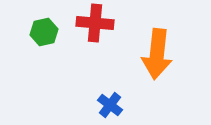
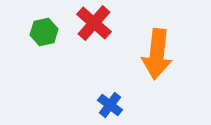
red cross: moved 1 px left; rotated 36 degrees clockwise
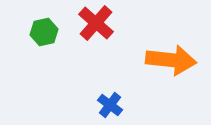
red cross: moved 2 px right
orange arrow: moved 14 px right, 6 px down; rotated 90 degrees counterclockwise
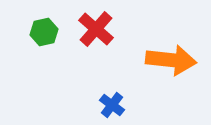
red cross: moved 6 px down
blue cross: moved 2 px right
